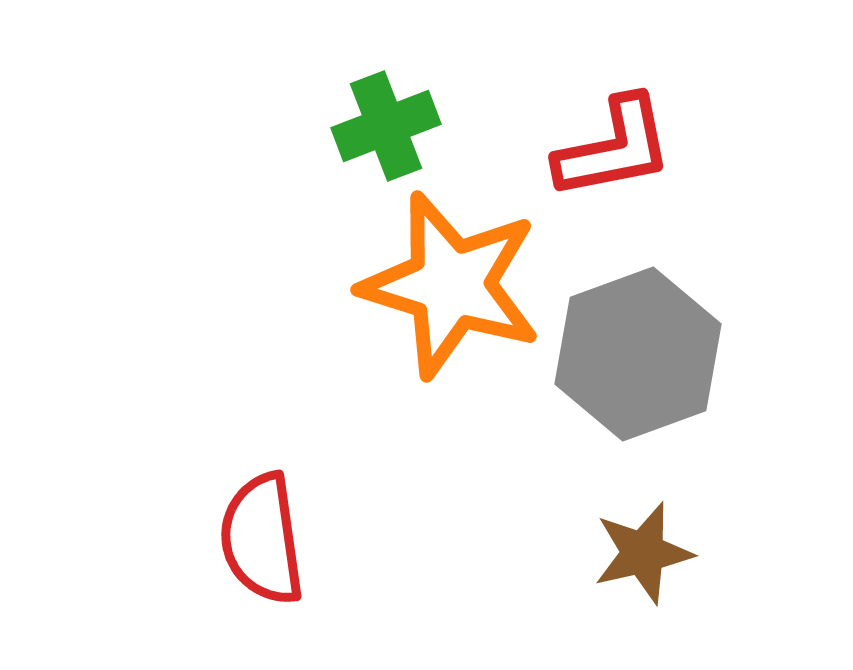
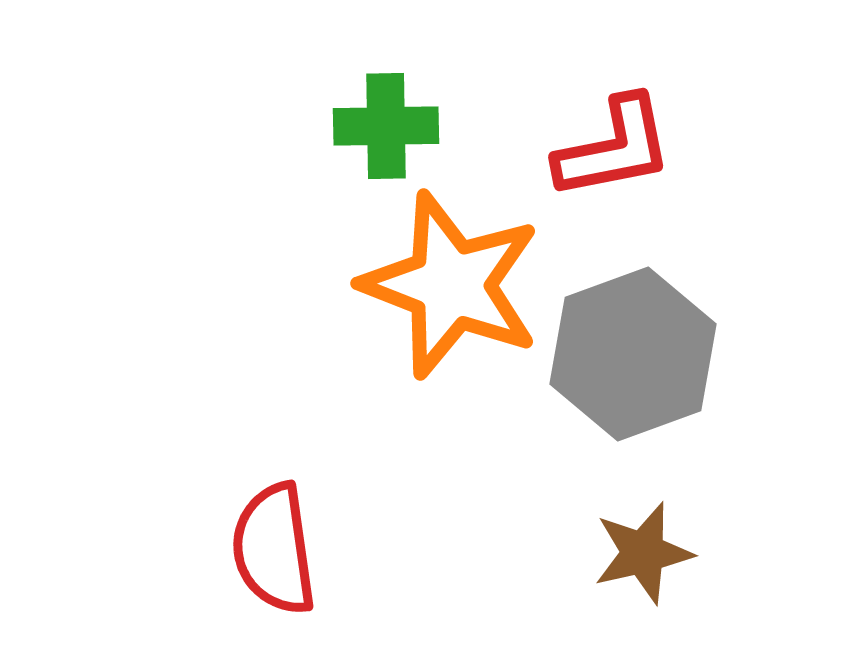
green cross: rotated 20 degrees clockwise
orange star: rotated 4 degrees clockwise
gray hexagon: moved 5 px left
red semicircle: moved 12 px right, 10 px down
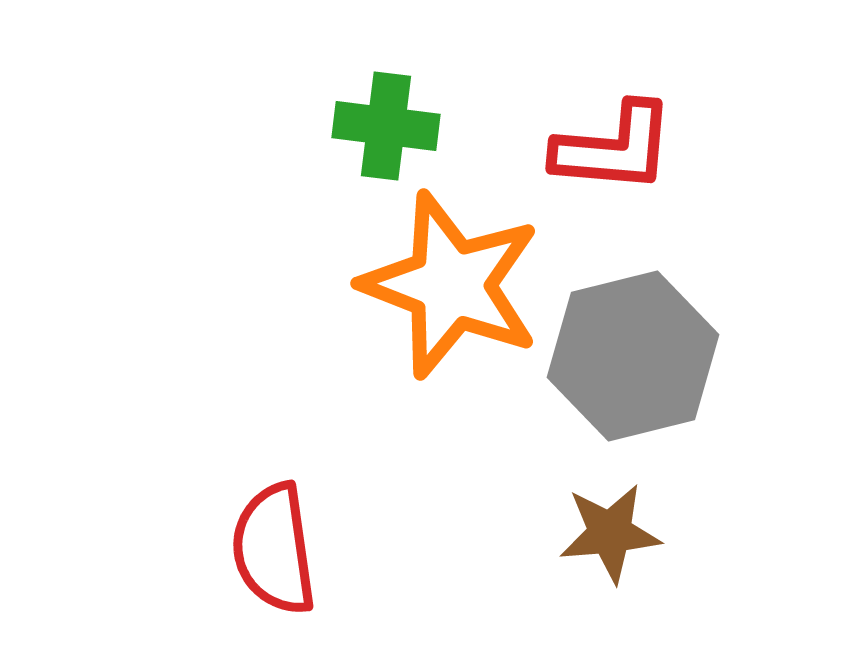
green cross: rotated 8 degrees clockwise
red L-shape: rotated 16 degrees clockwise
gray hexagon: moved 2 px down; rotated 6 degrees clockwise
brown star: moved 33 px left, 20 px up; rotated 8 degrees clockwise
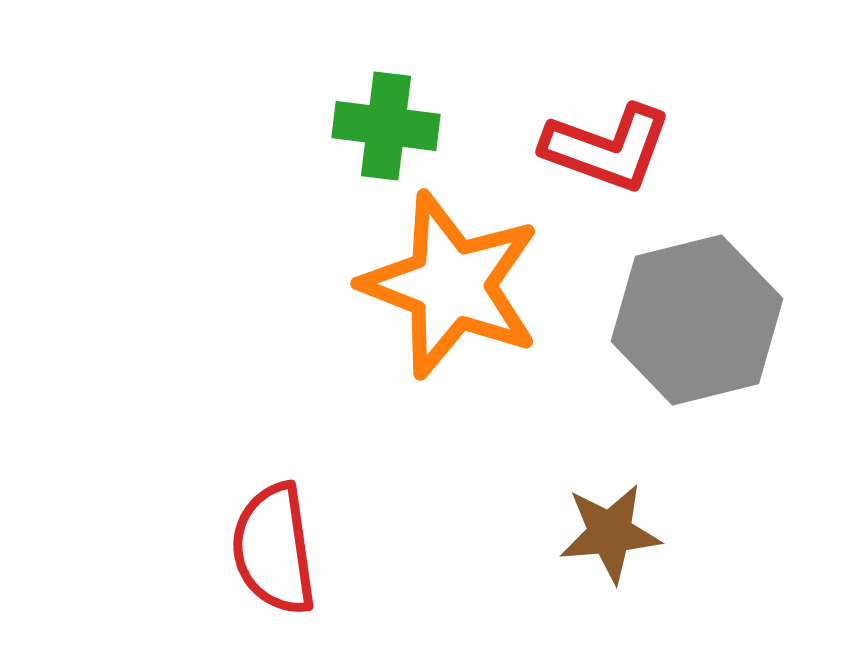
red L-shape: moved 7 px left; rotated 15 degrees clockwise
gray hexagon: moved 64 px right, 36 px up
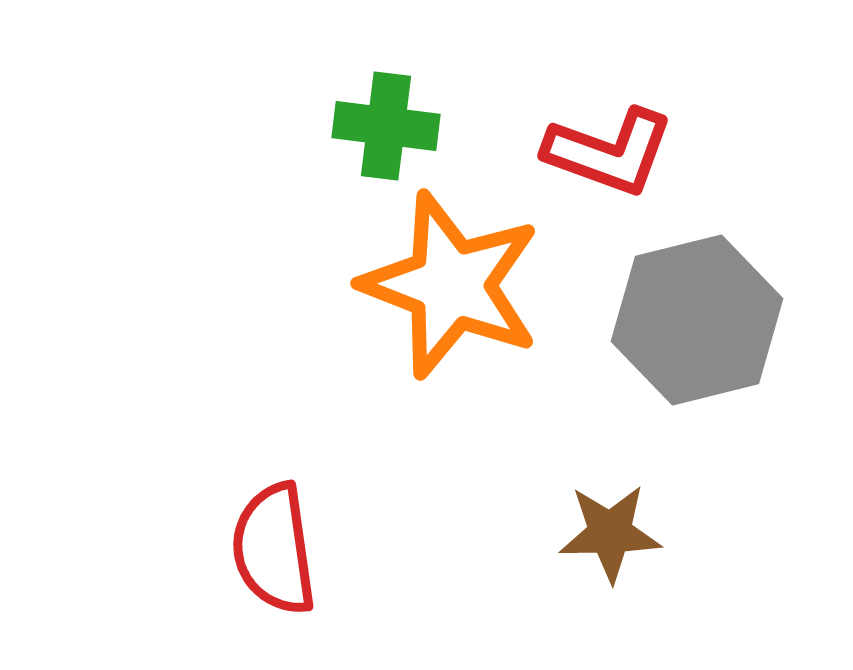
red L-shape: moved 2 px right, 4 px down
brown star: rotated 4 degrees clockwise
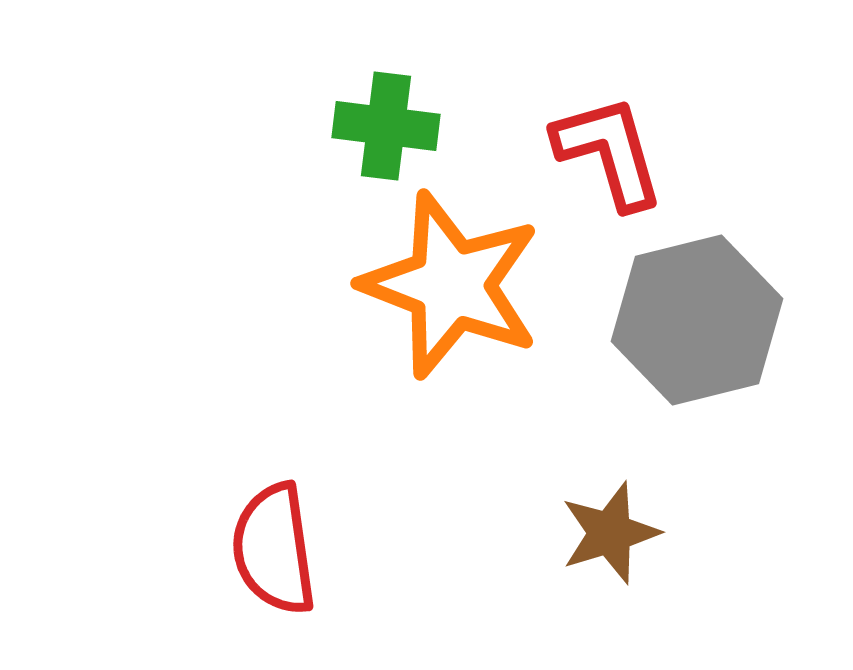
red L-shape: rotated 126 degrees counterclockwise
brown star: rotated 16 degrees counterclockwise
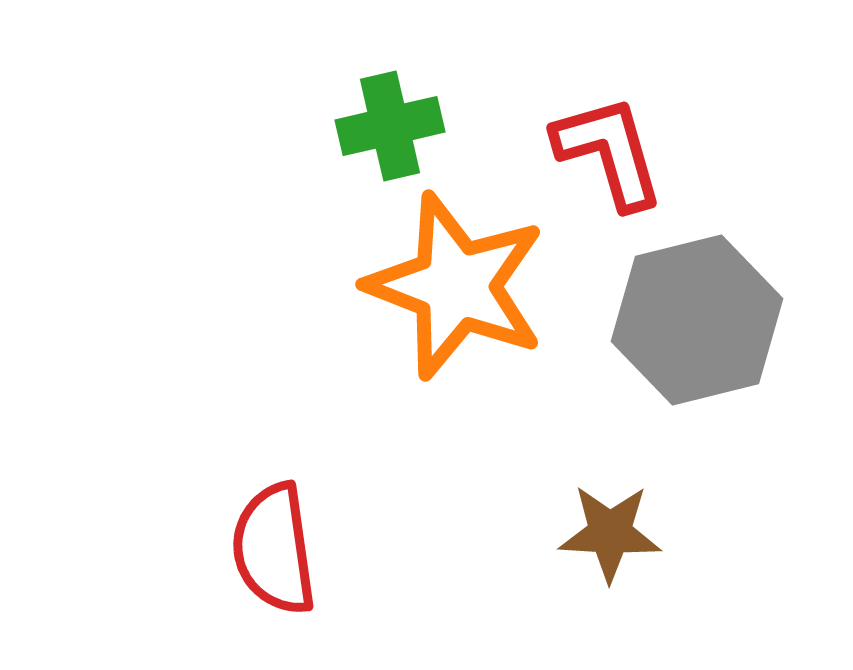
green cross: moved 4 px right; rotated 20 degrees counterclockwise
orange star: moved 5 px right, 1 px down
brown star: rotated 20 degrees clockwise
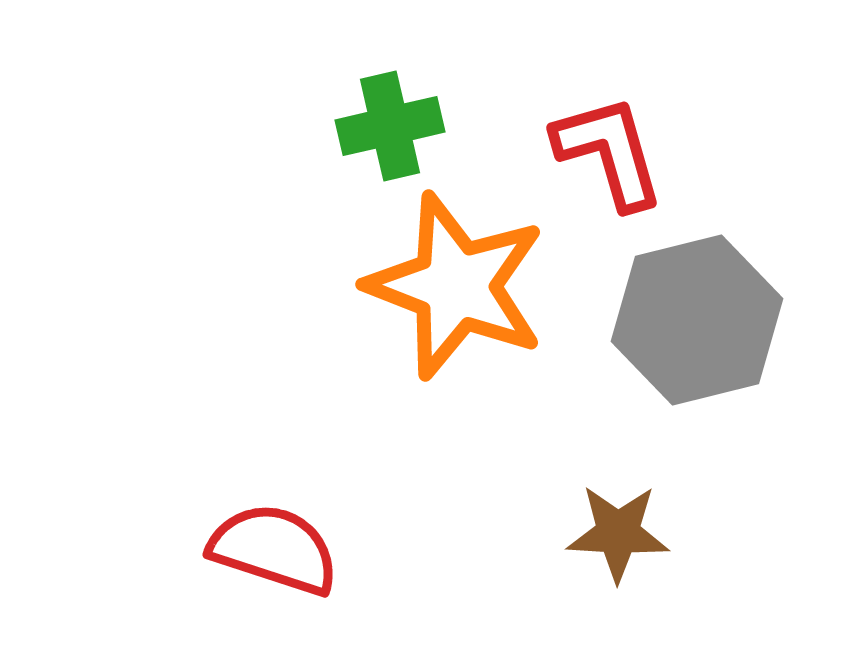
brown star: moved 8 px right
red semicircle: rotated 116 degrees clockwise
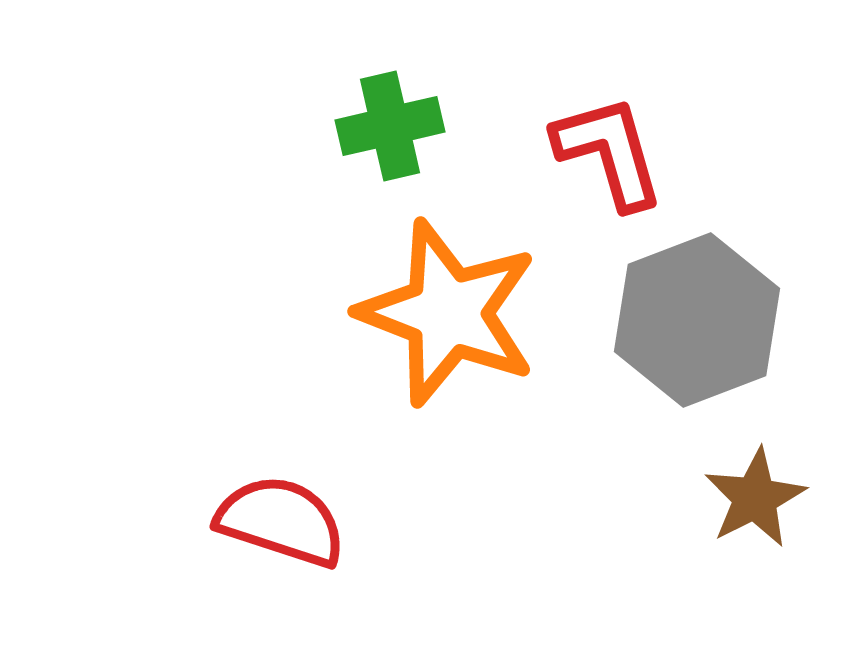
orange star: moved 8 px left, 27 px down
gray hexagon: rotated 7 degrees counterclockwise
brown star: moved 137 px right, 35 px up; rotated 30 degrees counterclockwise
red semicircle: moved 7 px right, 28 px up
